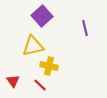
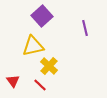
yellow cross: rotated 30 degrees clockwise
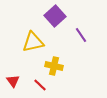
purple square: moved 13 px right
purple line: moved 4 px left, 7 px down; rotated 21 degrees counterclockwise
yellow triangle: moved 4 px up
yellow cross: moved 5 px right; rotated 30 degrees counterclockwise
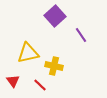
yellow triangle: moved 5 px left, 11 px down
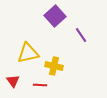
red line: rotated 40 degrees counterclockwise
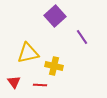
purple line: moved 1 px right, 2 px down
red triangle: moved 1 px right, 1 px down
